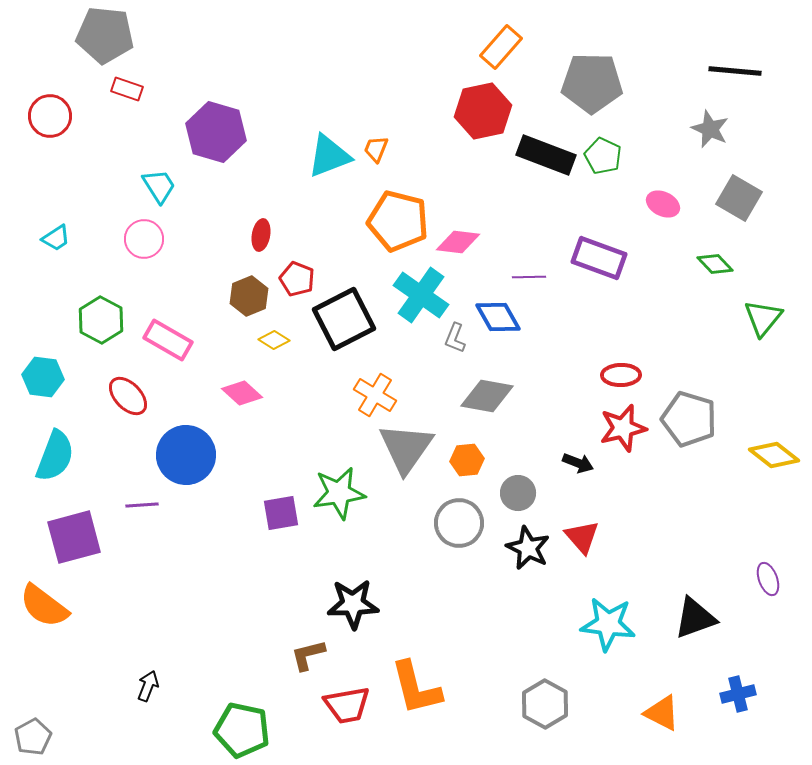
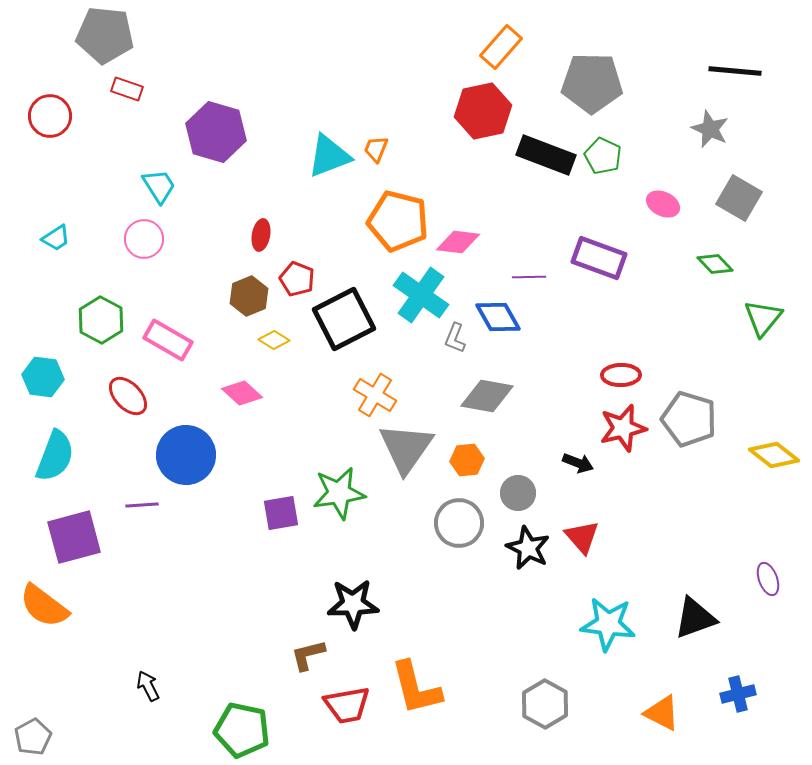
black arrow at (148, 686): rotated 48 degrees counterclockwise
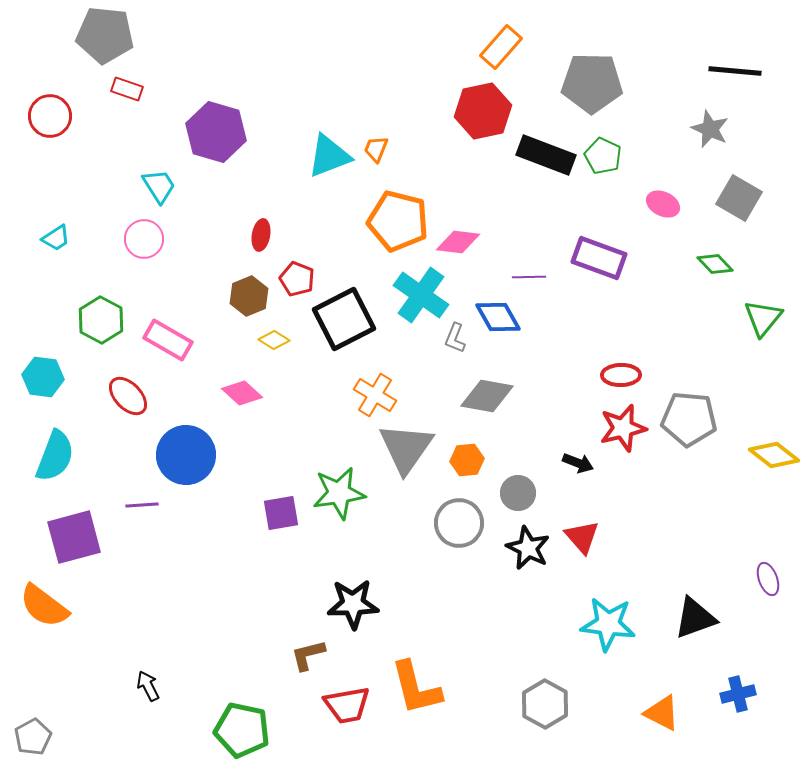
gray pentagon at (689, 419): rotated 12 degrees counterclockwise
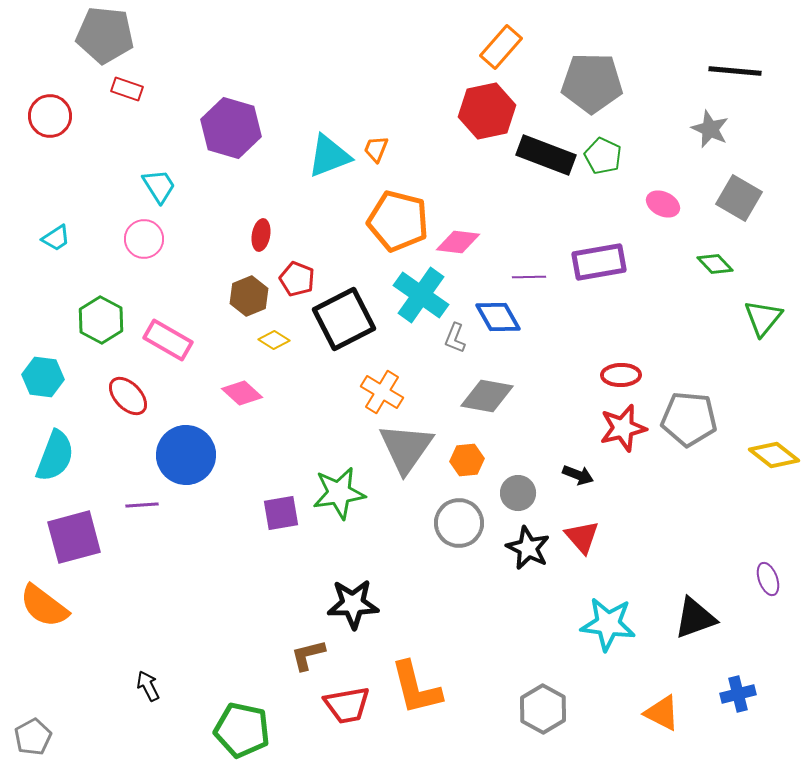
red hexagon at (483, 111): moved 4 px right
purple hexagon at (216, 132): moved 15 px right, 4 px up
purple rectangle at (599, 258): moved 4 px down; rotated 30 degrees counterclockwise
orange cross at (375, 395): moved 7 px right, 3 px up
black arrow at (578, 463): moved 12 px down
gray hexagon at (545, 704): moved 2 px left, 5 px down
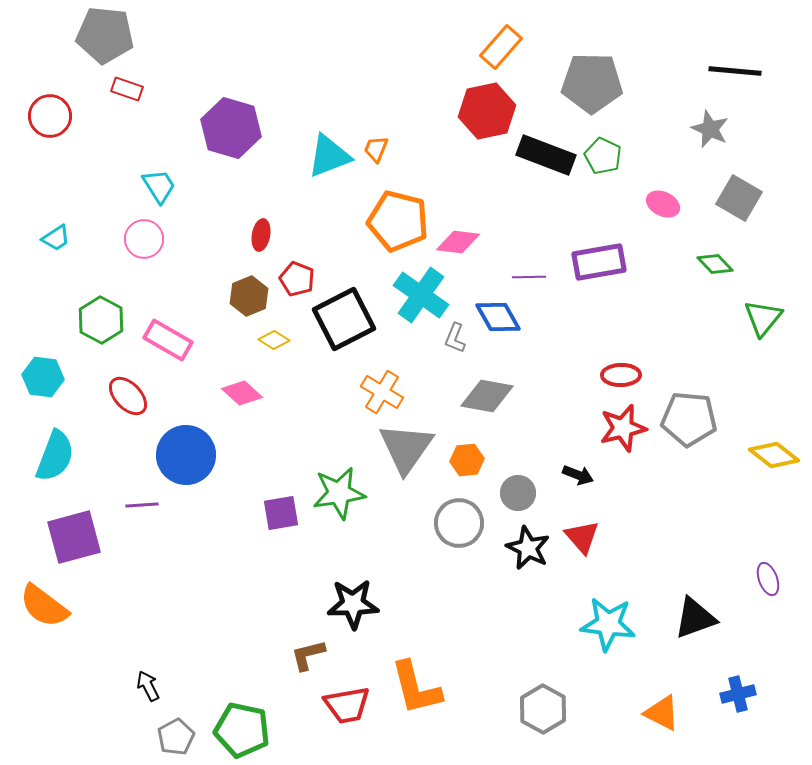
gray pentagon at (33, 737): moved 143 px right
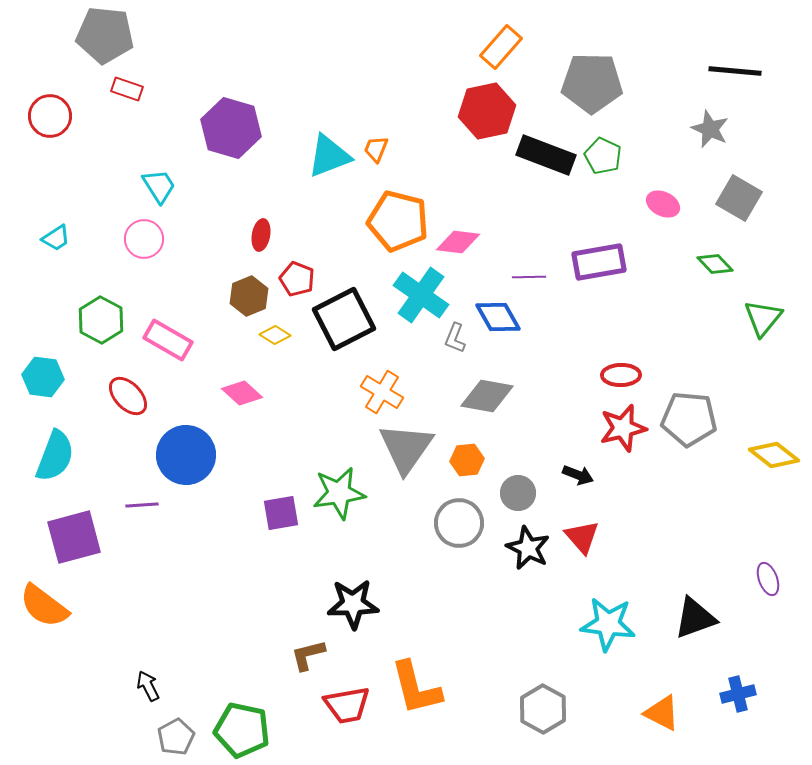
yellow diamond at (274, 340): moved 1 px right, 5 px up
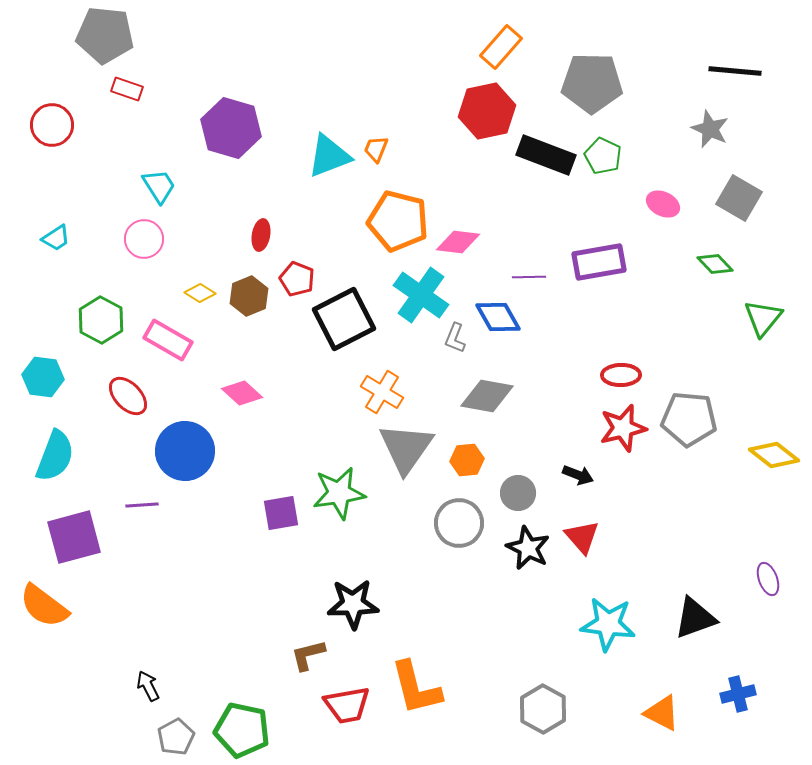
red circle at (50, 116): moved 2 px right, 9 px down
yellow diamond at (275, 335): moved 75 px left, 42 px up
blue circle at (186, 455): moved 1 px left, 4 px up
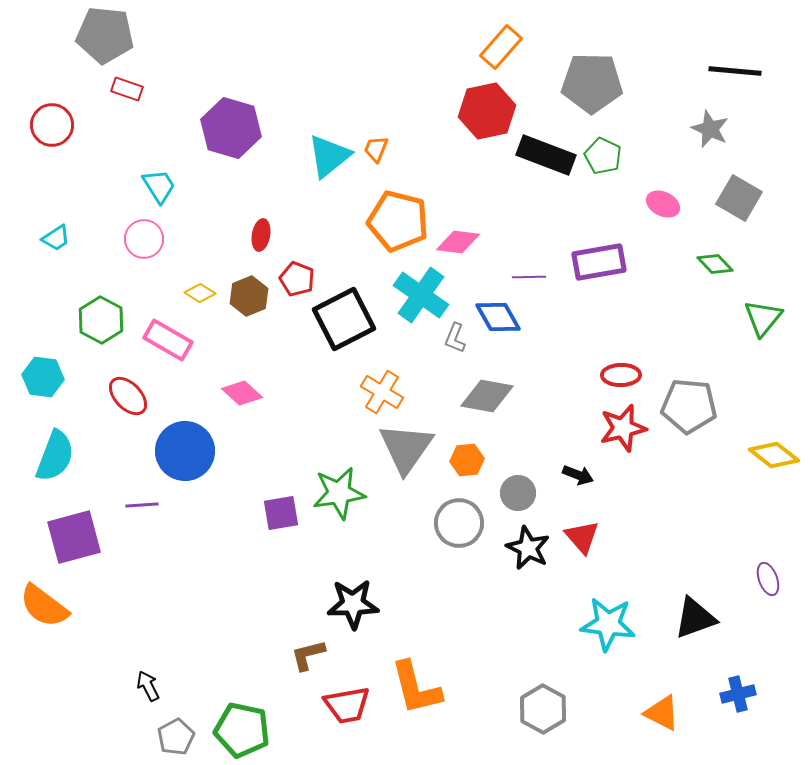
cyan triangle at (329, 156): rotated 18 degrees counterclockwise
gray pentagon at (689, 419): moved 13 px up
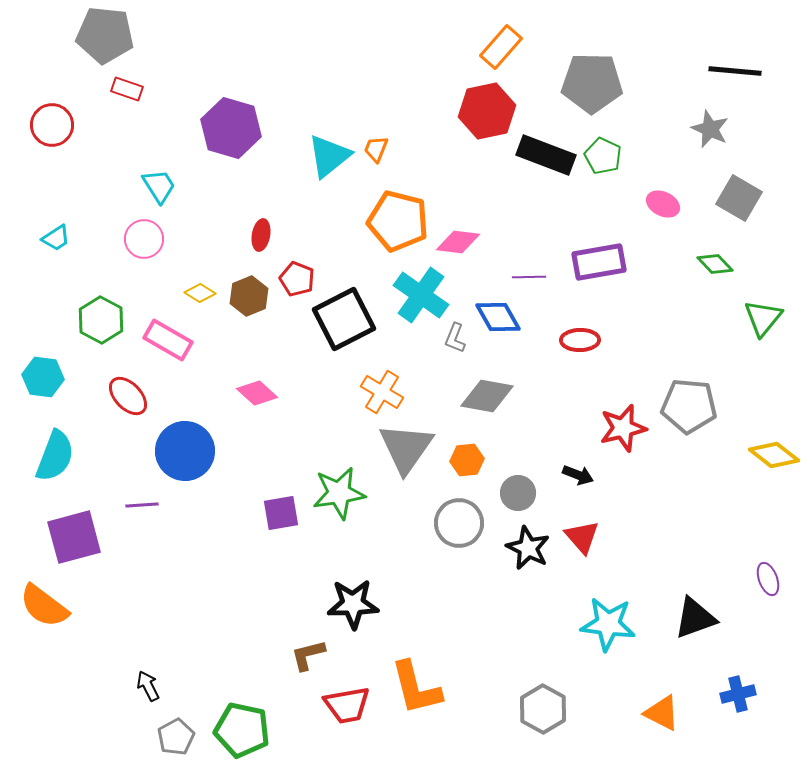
red ellipse at (621, 375): moved 41 px left, 35 px up
pink diamond at (242, 393): moved 15 px right
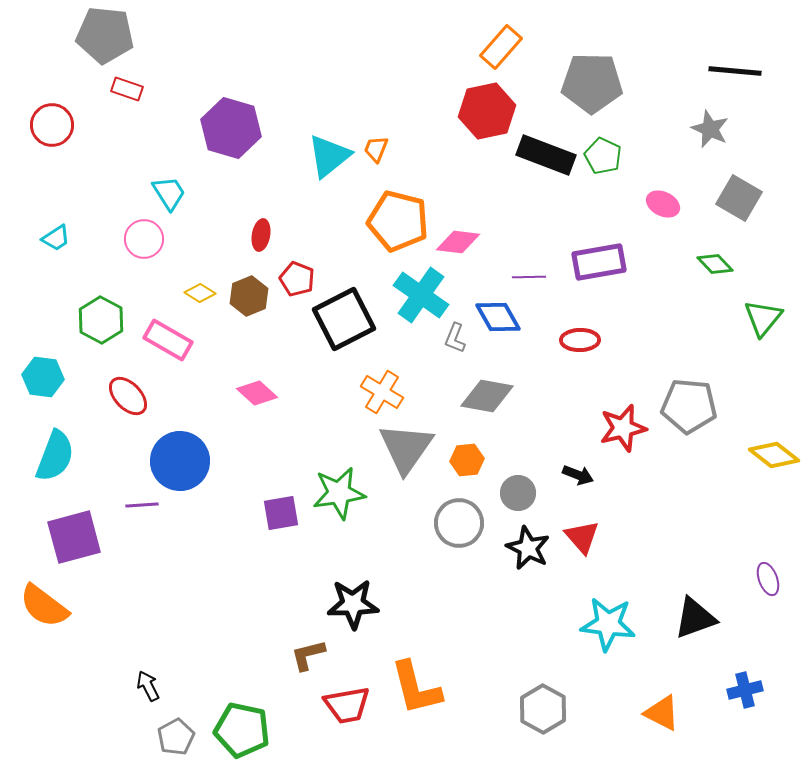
cyan trapezoid at (159, 186): moved 10 px right, 7 px down
blue circle at (185, 451): moved 5 px left, 10 px down
blue cross at (738, 694): moved 7 px right, 4 px up
